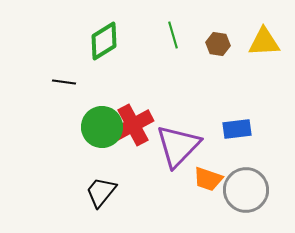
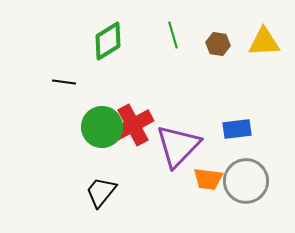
green diamond: moved 4 px right
orange trapezoid: rotated 12 degrees counterclockwise
gray circle: moved 9 px up
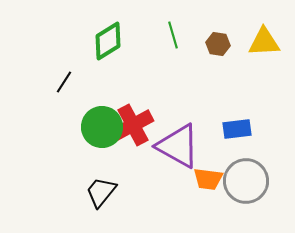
black line: rotated 65 degrees counterclockwise
purple triangle: rotated 45 degrees counterclockwise
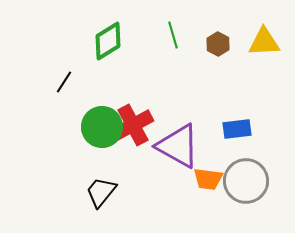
brown hexagon: rotated 20 degrees clockwise
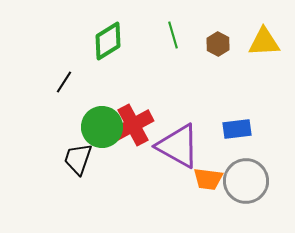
black trapezoid: moved 23 px left, 33 px up; rotated 20 degrees counterclockwise
